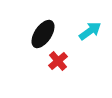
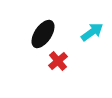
cyan arrow: moved 2 px right, 1 px down
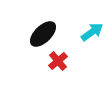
black ellipse: rotated 12 degrees clockwise
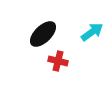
red cross: rotated 36 degrees counterclockwise
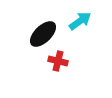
cyan arrow: moved 12 px left, 11 px up
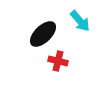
cyan arrow: rotated 85 degrees clockwise
